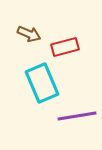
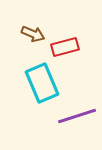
brown arrow: moved 4 px right
purple line: rotated 9 degrees counterclockwise
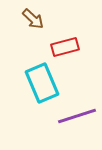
brown arrow: moved 15 px up; rotated 20 degrees clockwise
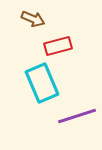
brown arrow: rotated 20 degrees counterclockwise
red rectangle: moved 7 px left, 1 px up
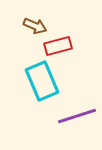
brown arrow: moved 2 px right, 7 px down
cyan rectangle: moved 2 px up
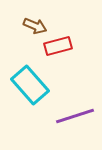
cyan rectangle: moved 12 px left, 4 px down; rotated 18 degrees counterclockwise
purple line: moved 2 px left
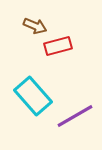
cyan rectangle: moved 3 px right, 11 px down
purple line: rotated 12 degrees counterclockwise
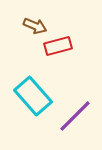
purple line: rotated 15 degrees counterclockwise
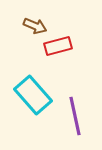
cyan rectangle: moved 1 px up
purple line: rotated 57 degrees counterclockwise
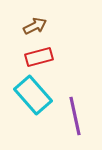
brown arrow: rotated 50 degrees counterclockwise
red rectangle: moved 19 px left, 11 px down
